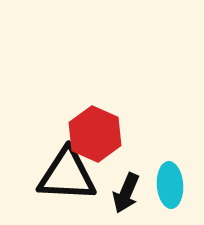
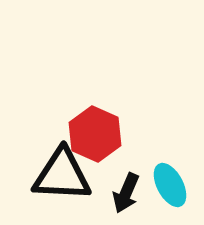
black triangle: moved 5 px left
cyan ellipse: rotated 24 degrees counterclockwise
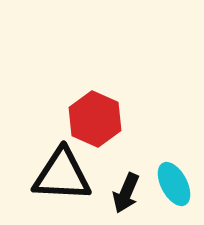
red hexagon: moved 15 px up
cyan ellipse: moved 4 px right, 1 px up
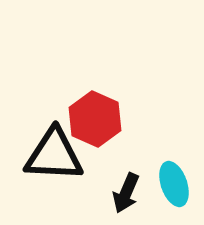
black triangle: moved 8 px left, 20 px up
cyan ellipse: rotated 9 degrees clockwise
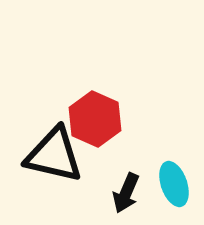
black triangle: rotated 10 degrees clockwise
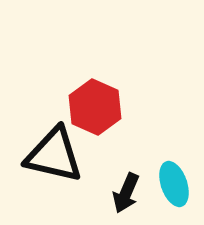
red hexagon: moved 12 px up
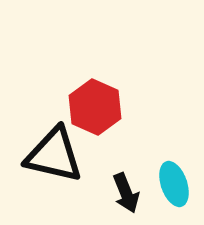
black arrow: rotated 45 degrees counterclockwise
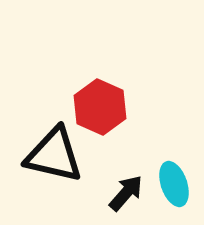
red hexagon: moved 5 px right
black arrow: rotated 117 degrees counterclockwise
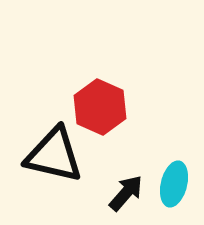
cyan ellipse: rotated 33 degrees clockwise
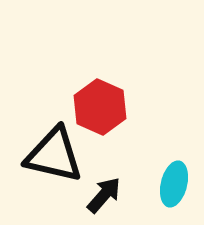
black arrow: moved 22 px left, 2 px down
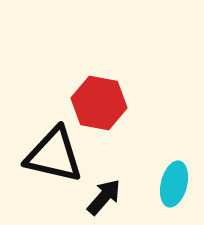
red hexagon: moved 1 px left, 4 px up; rotated 14 degrees counterclockwise
black arrow: moved 2 px down
